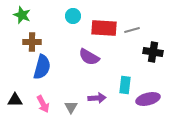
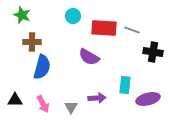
gray line: rotated 35 degrees clockwise
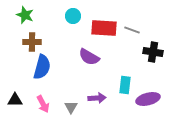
green star: moved 3 px right
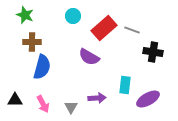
red rectangle: rotated 45 degrees counterclockwise
purple ellipse: rotated 15 degrees counterclockwise
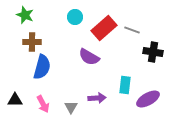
cyan circle: moved 2 px right, 1 px down
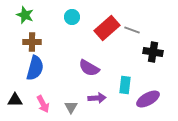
cyan circle: moved 3 px left
red rectangle: moved 3 px right
purple semicircle: moved 11 px down
blue semicircle: moved 7 px left, 1 px down
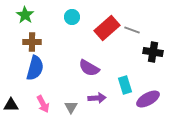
green star: rotated 12 degrees clockwise
cyan rectangle: rotated 24 degrees counterclockwise
black triangle: moved 4 px left, 5 px down
